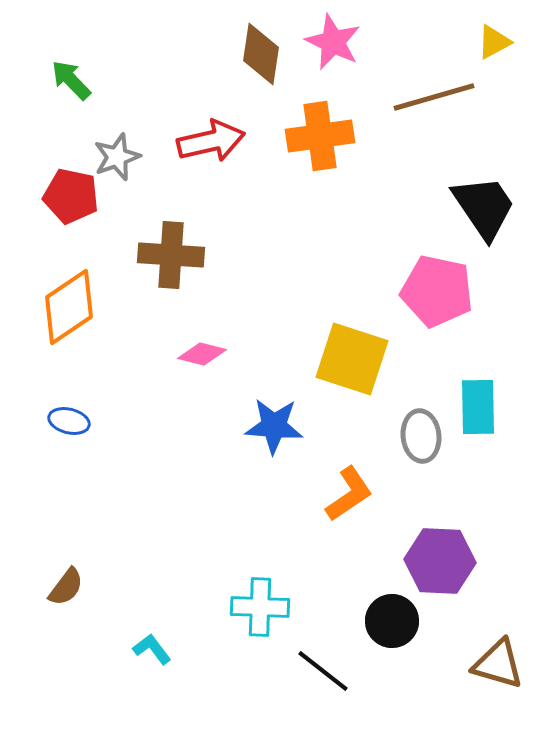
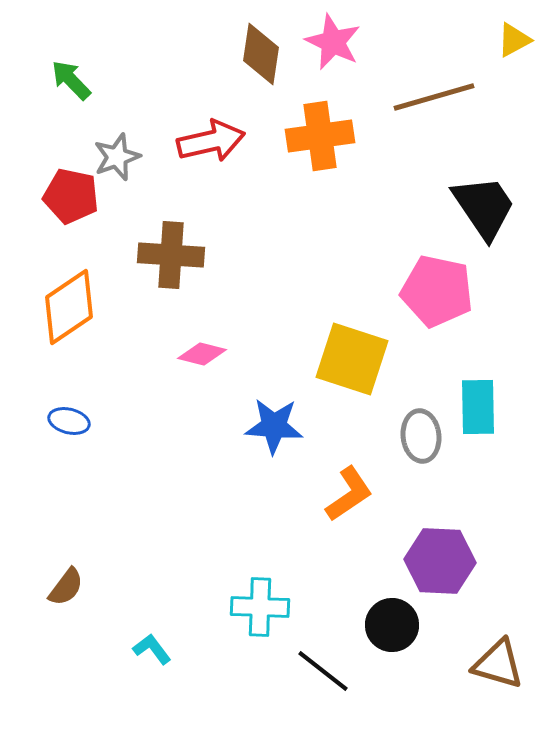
yellow triangle: moved 20 px right, 2 px up
black circle: moved 4 px down
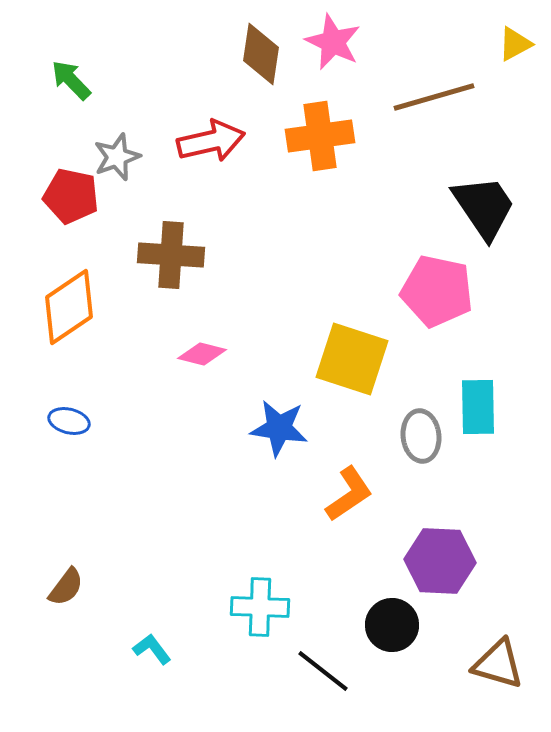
yellow triangle: moved 1 px right, 4 px down
blue star: moved 5 px right, 2 px down; rotated 4 degrees clockwise
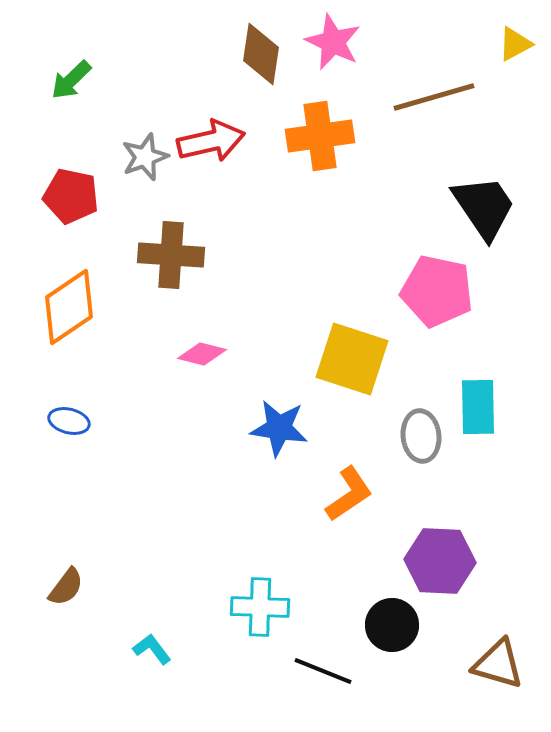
green arrow: rotated 90 degrees counterclockwise
gray star: moved 28 px right
black line: rotated 16 degrees counterclockwise
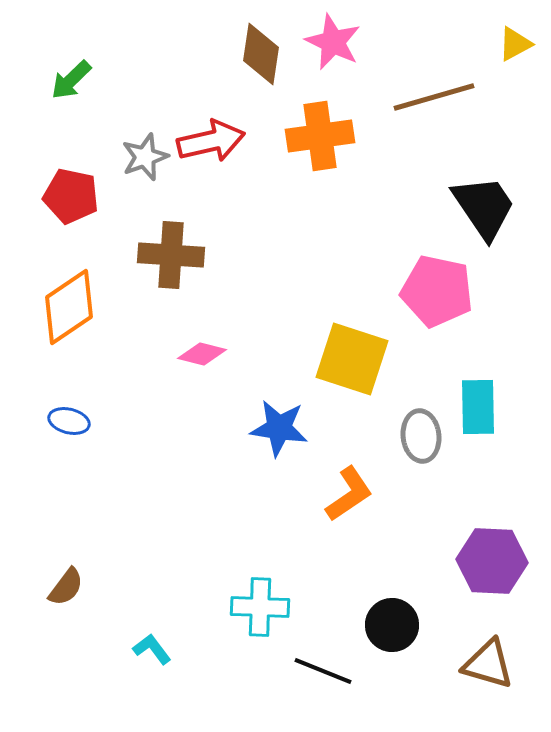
purple hexagon: moved 52 px right
brown triangle: moved 10 px left
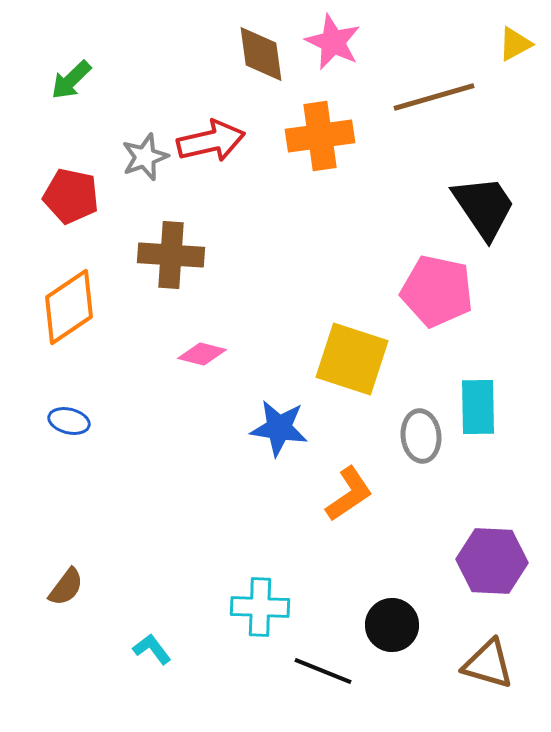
brown diamond: rotated 16 degrees counterclockwise
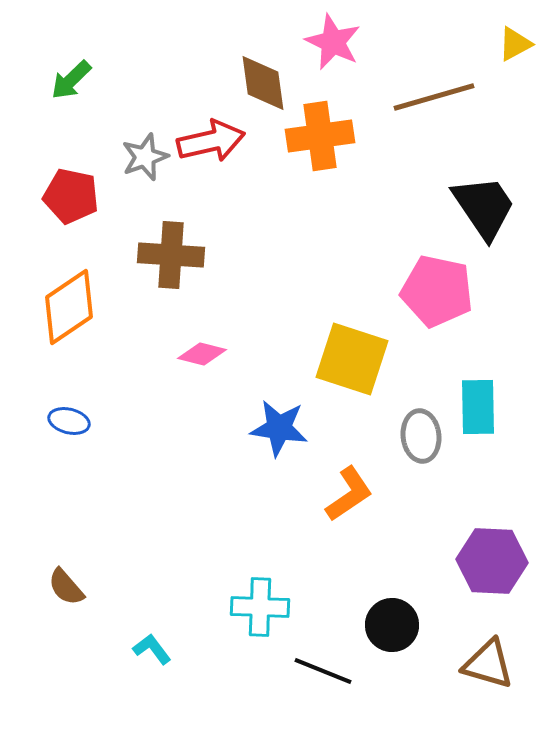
brown diamond: moved 2 px right, 29 px down
brown semicircle: rotated 102 degrees clockwise
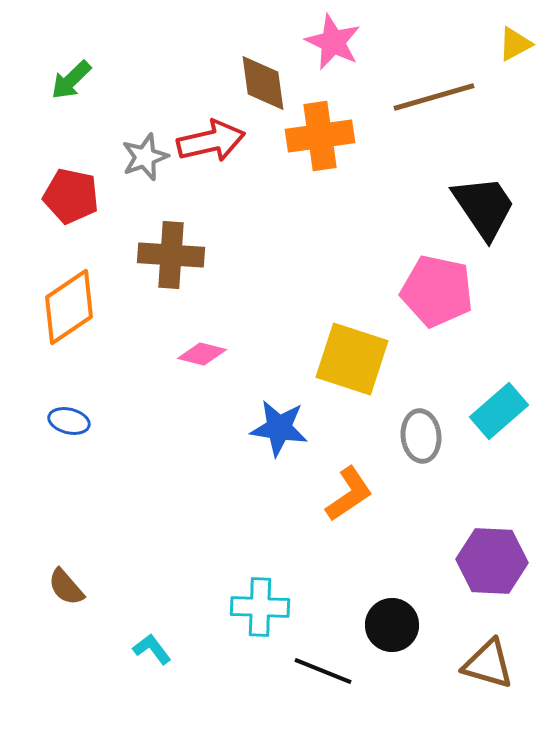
cyan rectangle: moved 21 px right, 4 px down; rotated 50 degrees clockwise
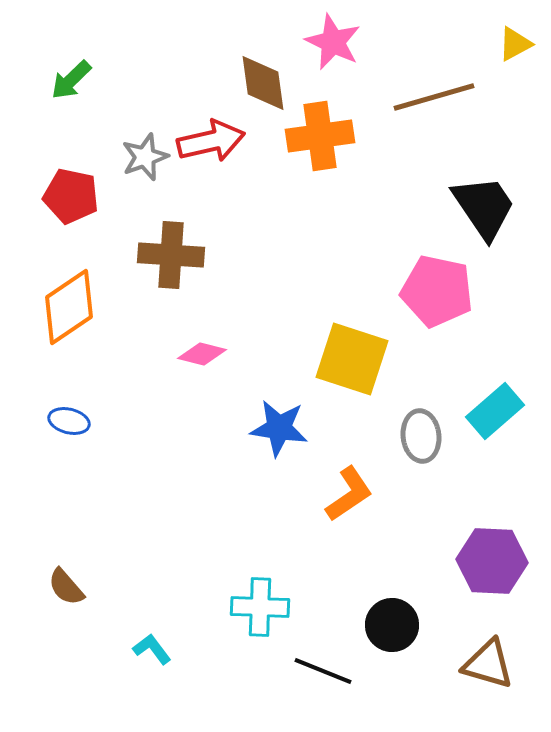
cyan rectangle: moved 4 px left
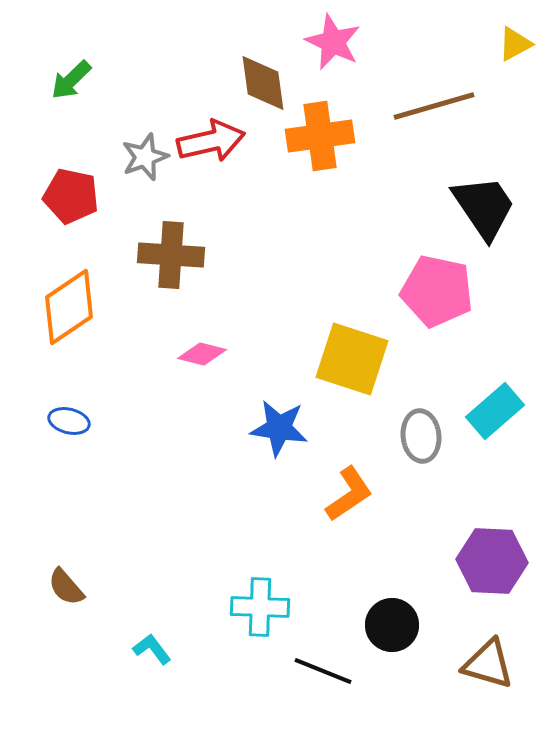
brown line: moved 9 px down
